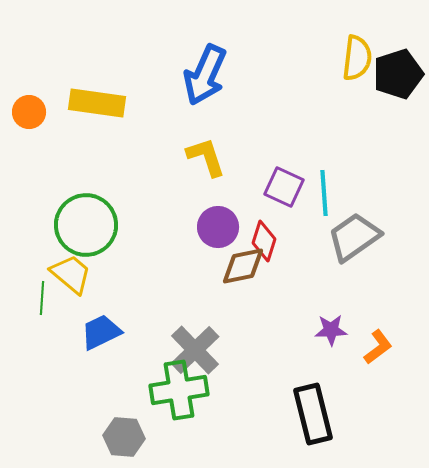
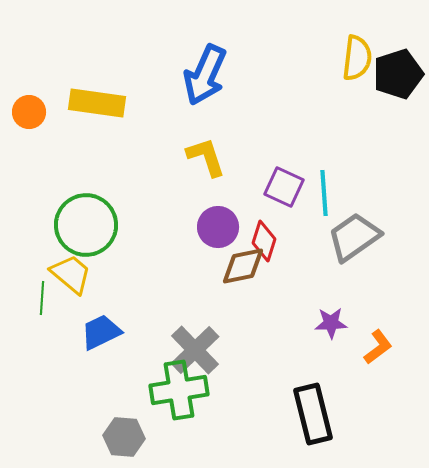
purple star: moved 7 px up
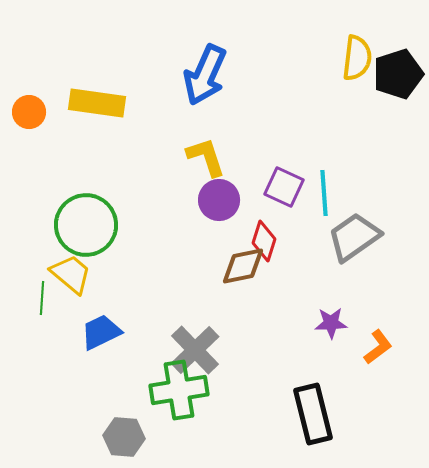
purple circle: moved 1 px right, 27 px up
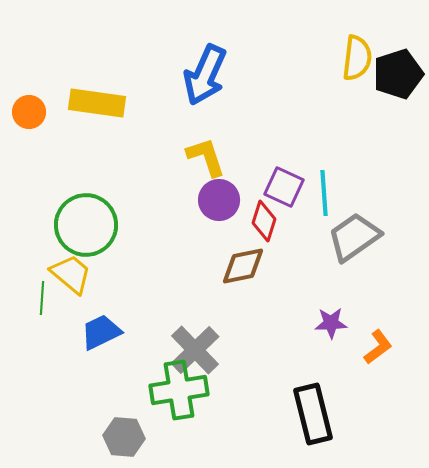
red diamond: moved 20 px up
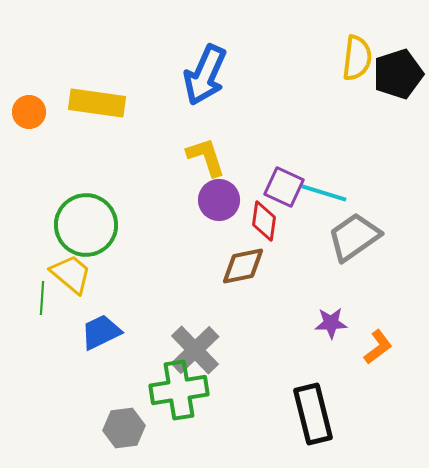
cyan line: rotated 69 degrees counterclockwise
red diamond: rotated 9 degrees counterclockwise
gray hexagon: moved 9 px up; rotated 12 degrees counterclockwise
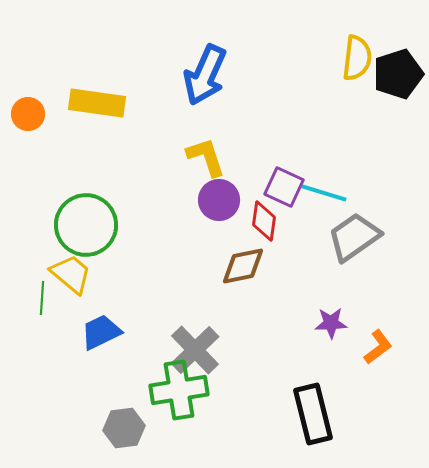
orange circle: moved 1 px left, 2 px down
